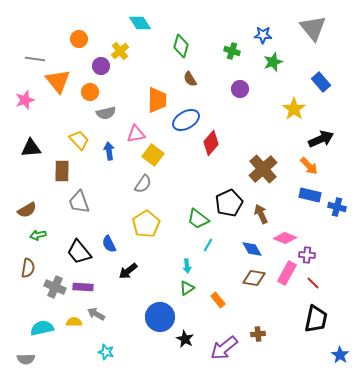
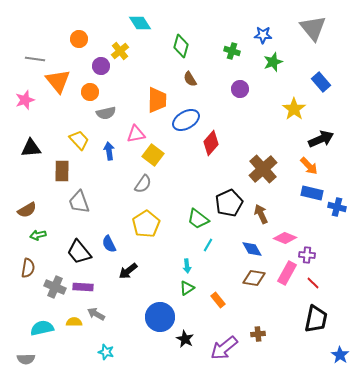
blue rectangle at (310, 195): moved 2 px right, 2 px up
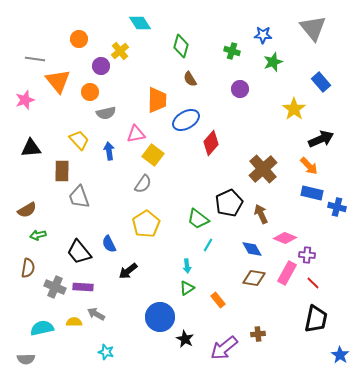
gray trapezoid at (79, 202): moved 5 px up
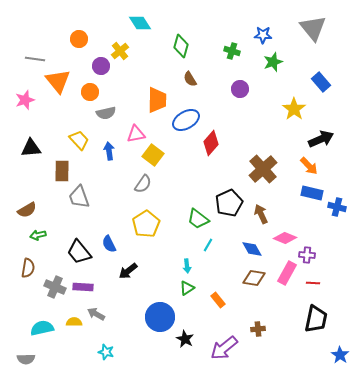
red line at (313, 283): rotated 40 degrees counterclockwise
brown cross at (258, 334): moved 5 px up
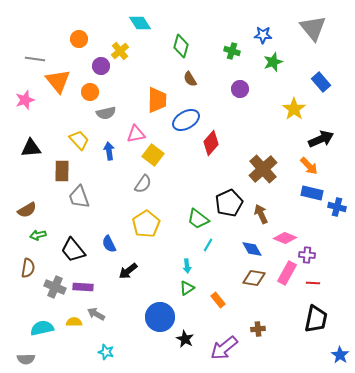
black trapezoid at (79, 252): moved 6 px left, 2 px up
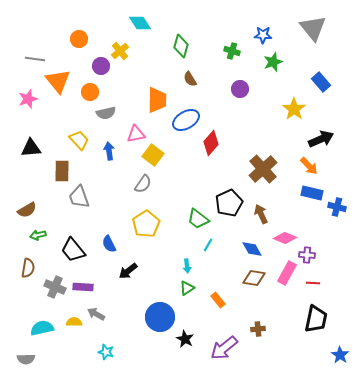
pink star at (25, 100): moved 3 px right, 1 px up
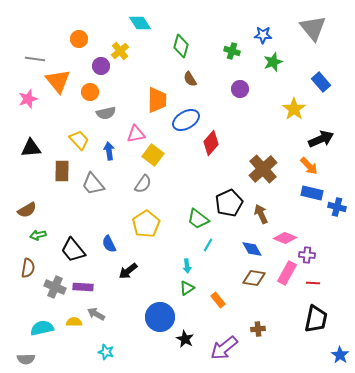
gray trapezoid at (79, 197): moved 14 px right, 13 px up; rotated 20 degrees counterclockwise
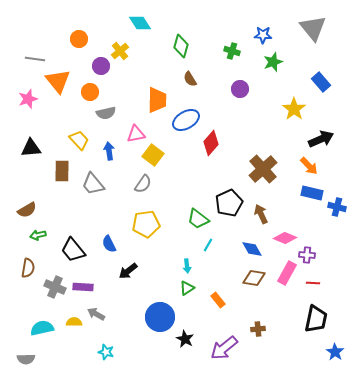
yellow pentagon at (146, 224): rotated 24 degrees clockwise
blue star at (340, 355): moved 5 px left, 3 px up
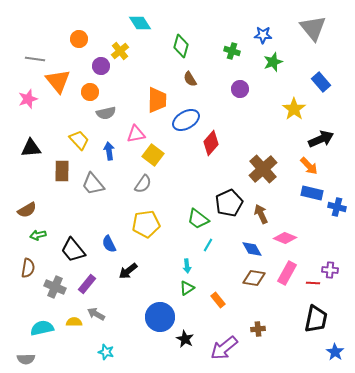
purple cross at (307, 255): moved 23 px right, 15 px down
purple rectangle at (83, 287): moved 4 px right, 3 px up; rotated 54 degrees counterclockwise
